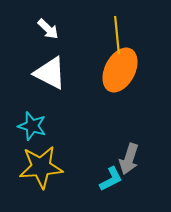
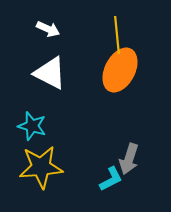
white arrow: rotated 20 degrees counterclockwise
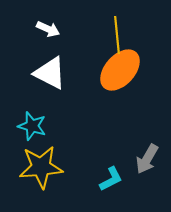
orange ellipse: rotated 15 degrees clockwise
gray arrow: moved 18 px right; rotated 12 degrees clockwise
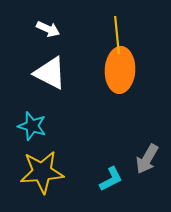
orange ellipse: rotated 39 degrees counterclockwise
yellow star: moved 1 px right, 5 px down
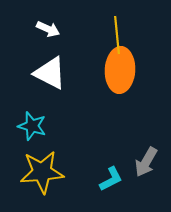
gray arrow: moved 1 px left, 3 px down
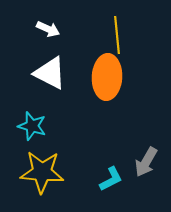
orange ellipse: moved 13 px left, 7 px down
yellow star: rotated 9 degrees clockwise
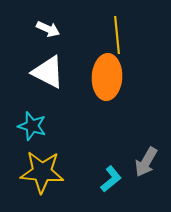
white triangle: moved 2 px left, 1 px up
cyan L-shape: rotated 12 degrees counterclockwise
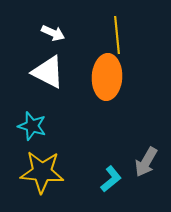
white arrow: moved 5 px right, 4 px down
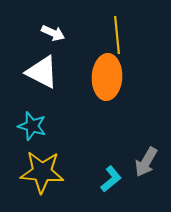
white triangle: moved 6 px left
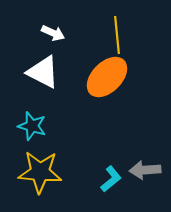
white triangle: moved 1 px right
orange ellipse: rotated 42 degrees clockwise
gray arrow: moved 1 px left, 8 px down; rotated 56 degrees clockwise
yellow star: moved 2 px left
